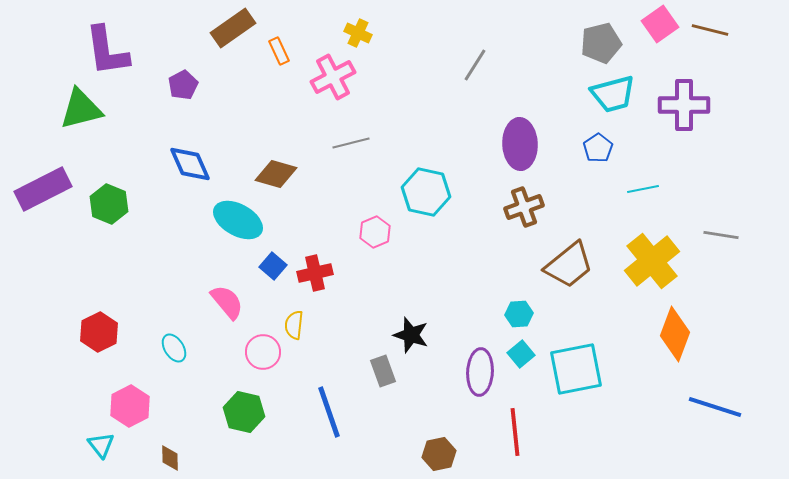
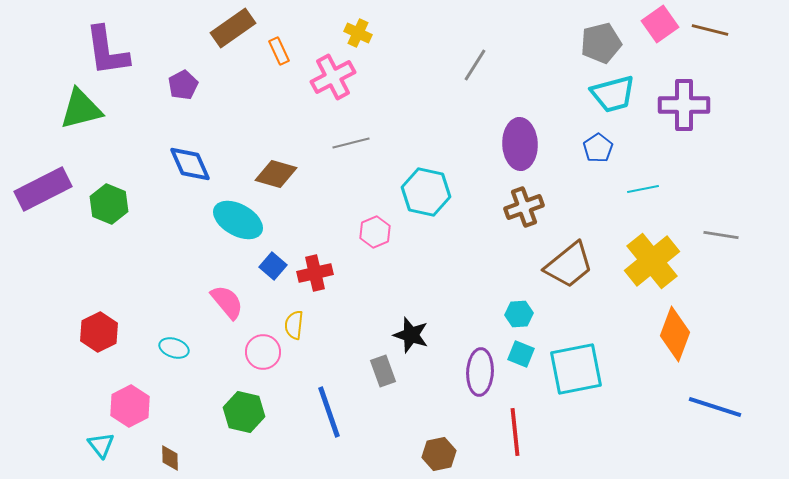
cyan ellipse at (174, 348): rotated 40 degrees counterclockwise
cyan square at (521, 354): rotated 28 degrees counterclockwise
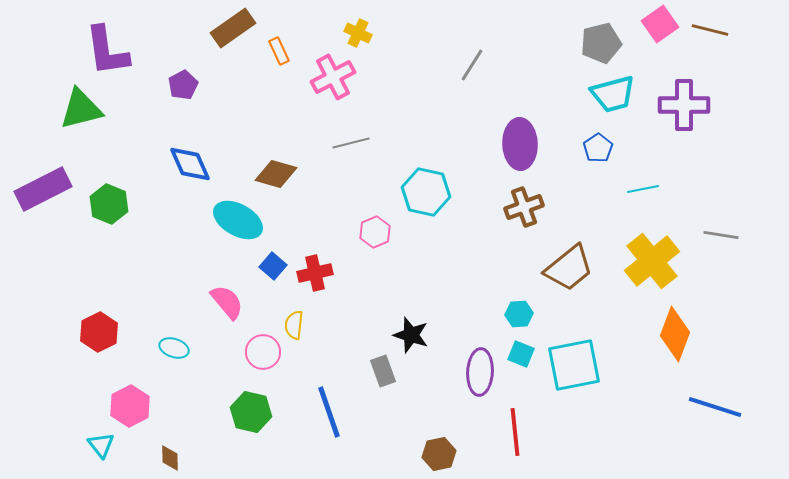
gray line at (475, 65): moved 3 px left
brown trapezoid at (569, 265): moved 3 px down
cyan square at (576, 369): moved 2 px left, 4 px up
green hexagon at (244, 412): moved 7 px right
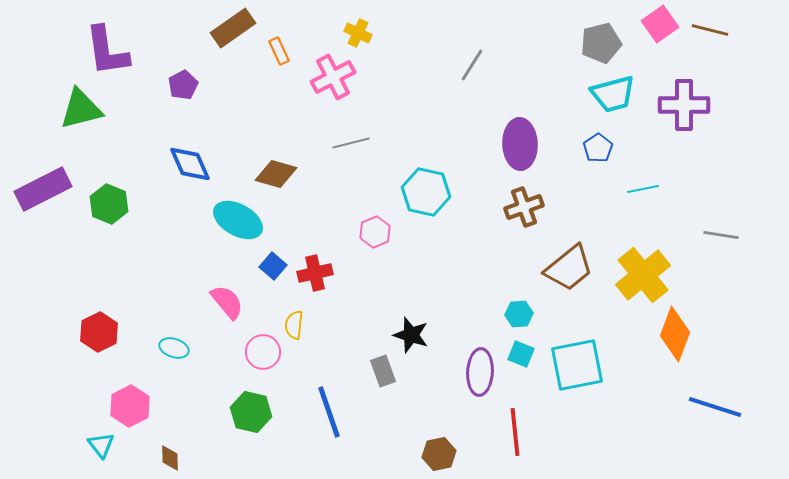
yellow cross at (652, 261): moved 9 px left, 14 px down
cyan square at (574, 365): moved 3 px right
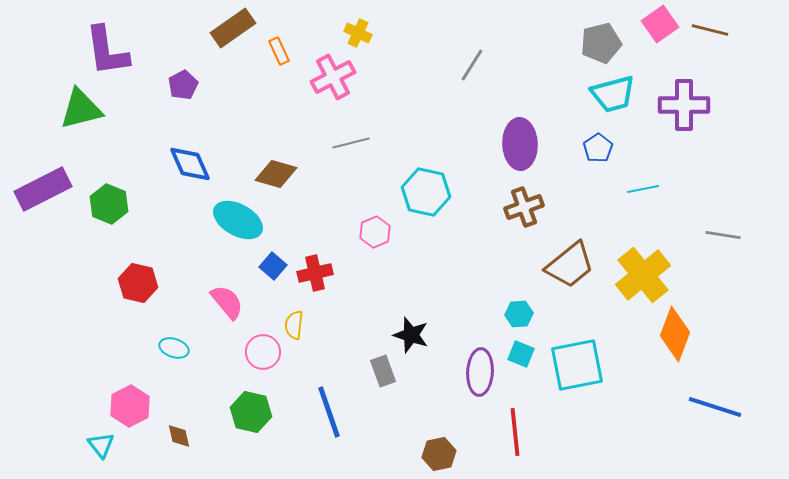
gray line at (721, 235): moved 2 px right
brown trapezoid at (569, 268): moved 1 px right, 3 px up
red hexagon at (99, 332): moved 39 px right, 49 px up; rotated 21 degrees counterclockwise
brown diamond at (170, 458): moved 9 px right, 22 px up; rotated 12 degrees counterclockwise
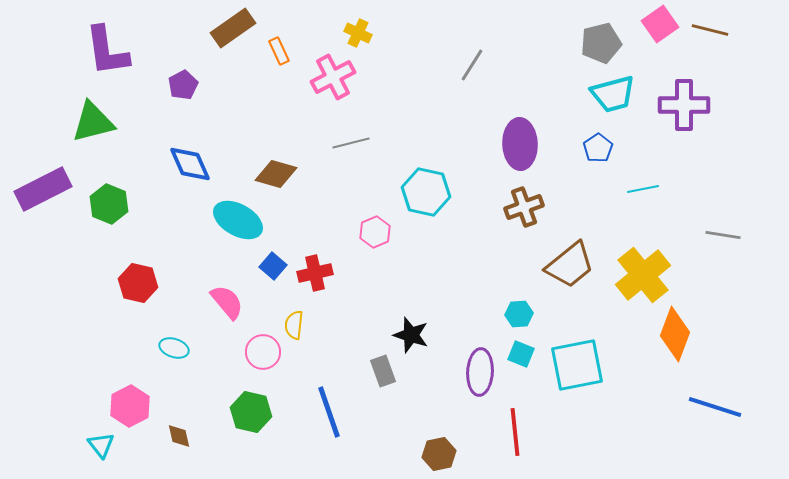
green triangle at (81, 109): moved 12 px right, 13 px down
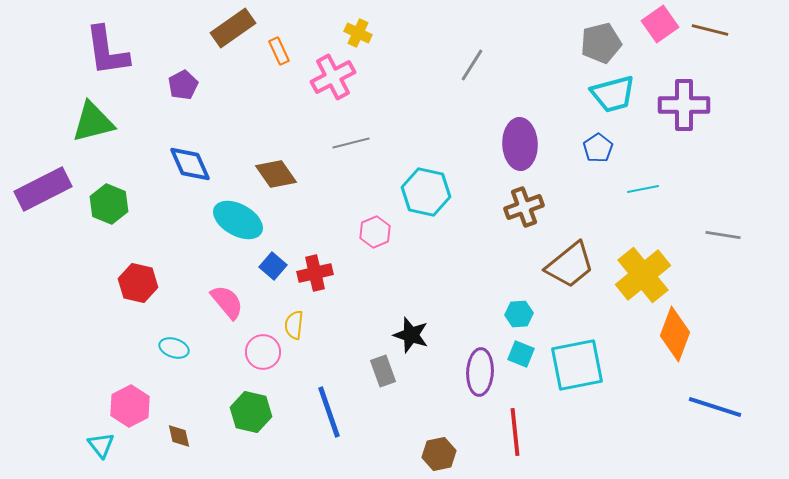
brown diamond at (276, 174): rotated 39 degrees clockwise
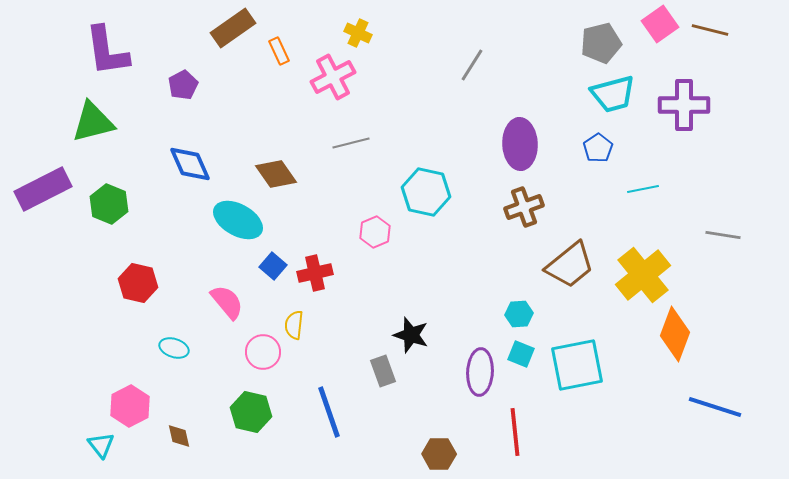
brown hexagon at (439, 454): rotated 12 degrees clockwise
